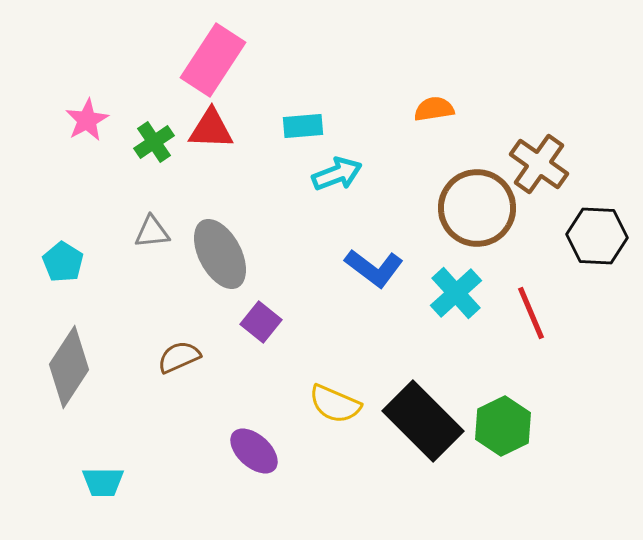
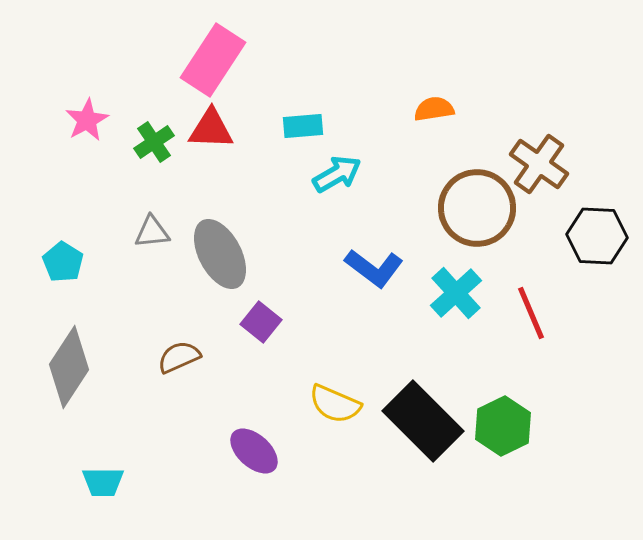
cyan arrow: rotated 9 degrees counterclockwise
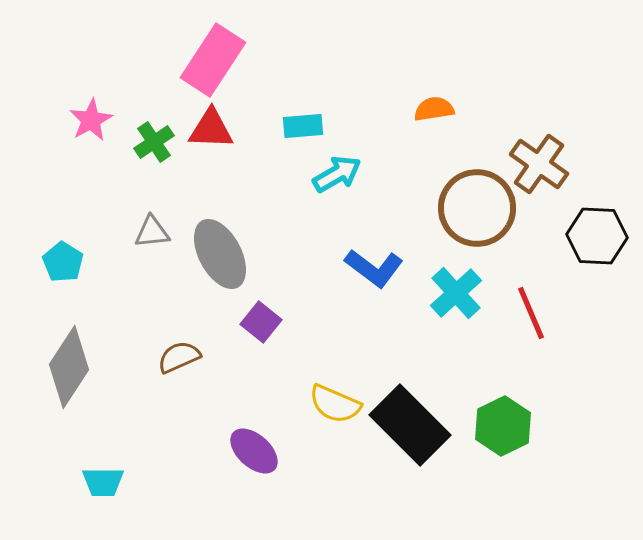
pink star: moved 4 px right
black rectangle: moved 13 px left, 4 px down
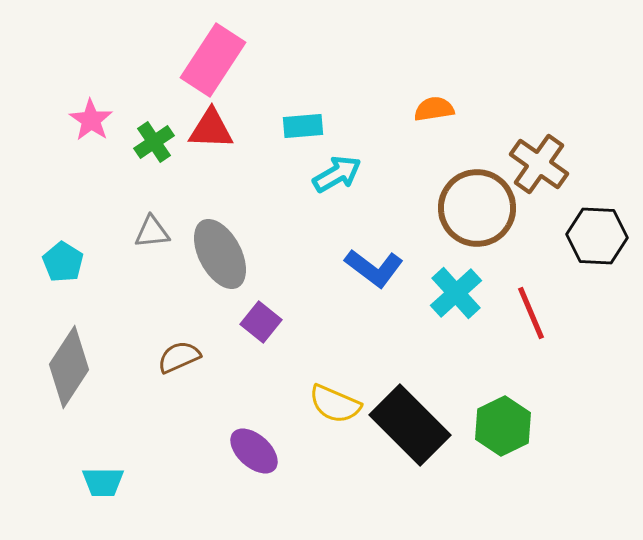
pink star: rotated 9 degrees counterclockwise
